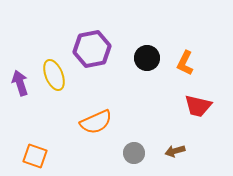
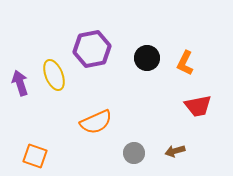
red trapezoid: rotated 24 degrees counterclockwise
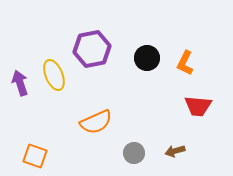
red trapezoid: rotated 16 degrees clockwise
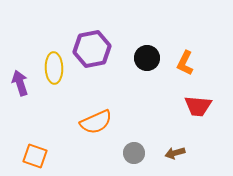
yellow ellipse: moved 7 px up; rotated 20 degrees clockwise
brown arrow: moved 2 px down
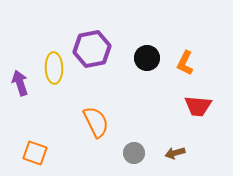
orange semicircle: rotated 92 degrees counterclockwise
orange square: moved 3 px up
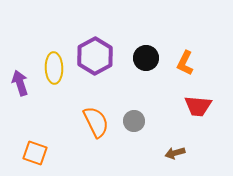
purple hexagon: moved 3 px right, 7 px down; rotated 18 degrees counterclockwise
black circle: moved 1 px left
gray circle: moved 32 px up
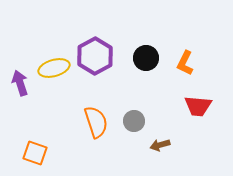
yellow ellipse: rotated 76 degrees clockwise
orange semicircle: rotated 8 degrees clockwise
brown arrow: moved 15 px left, 8 px up
